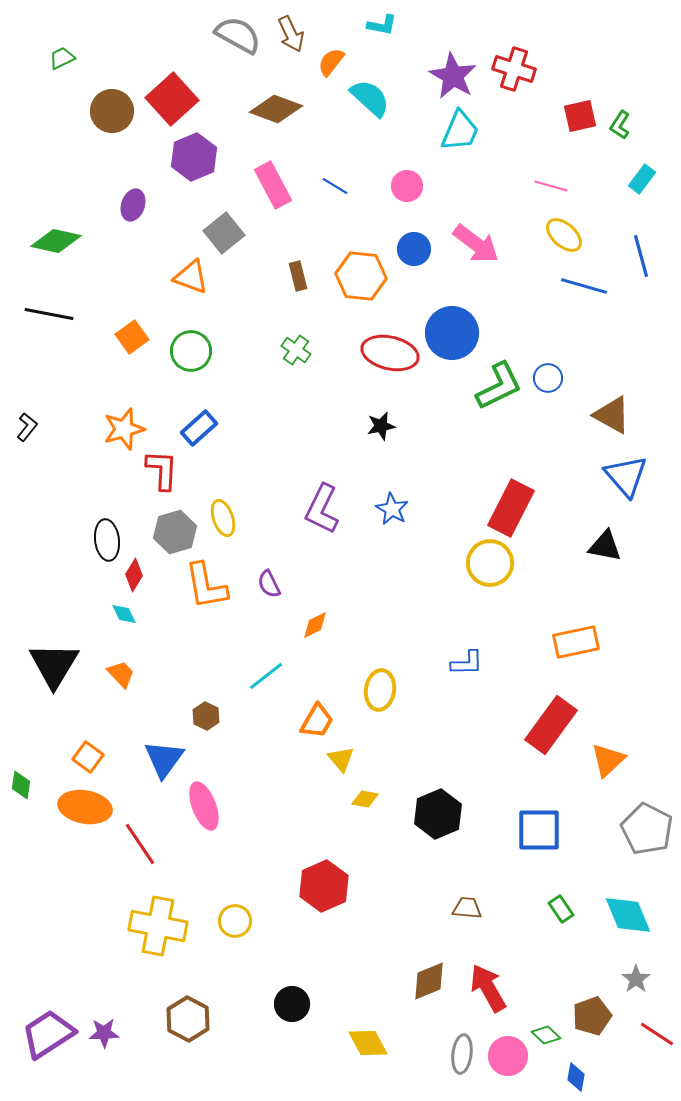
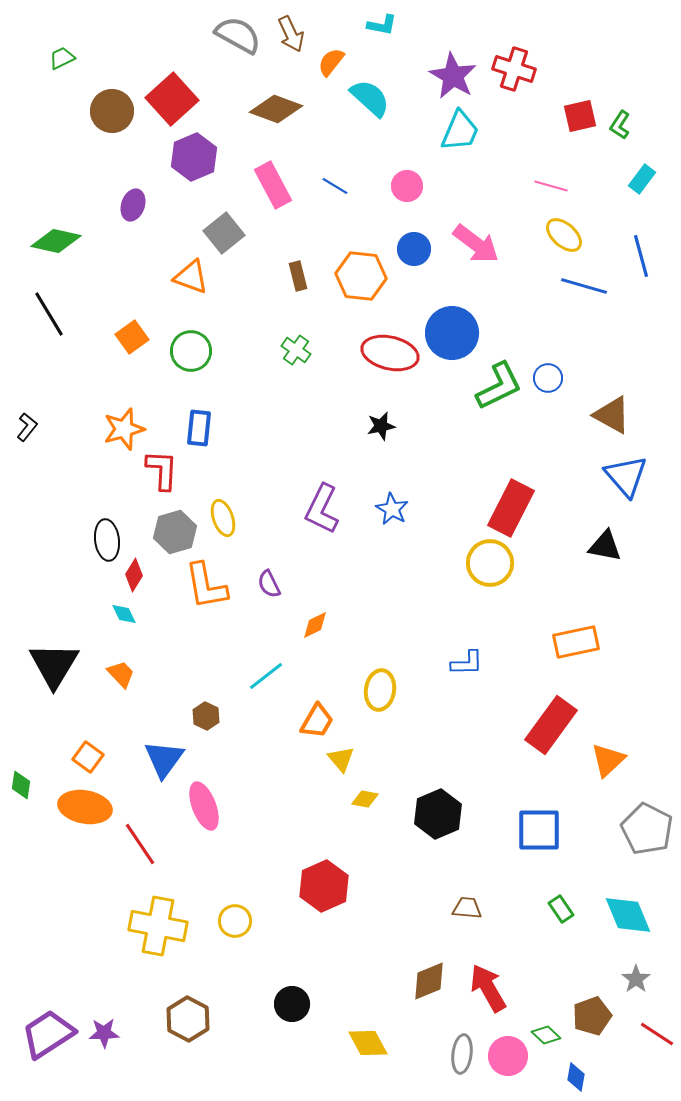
black line at (49, 314): rotated 48 degrees clockwise
blue rectangle at (199, 428): rotated 42 degrees counterclockwise
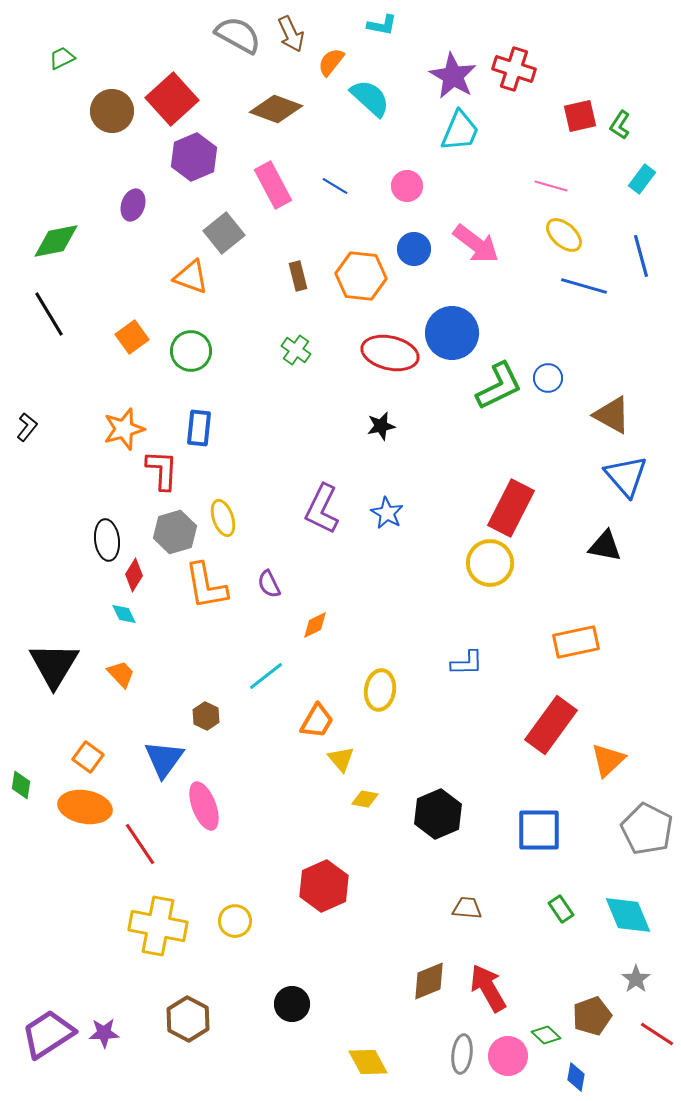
green diamond at (56, 241): rotated 24 degrees counterclockwise
blue star at (392, 509): moved 5 px left, 4 px down
yellow diamond at (368, 1043): moved 19 px down
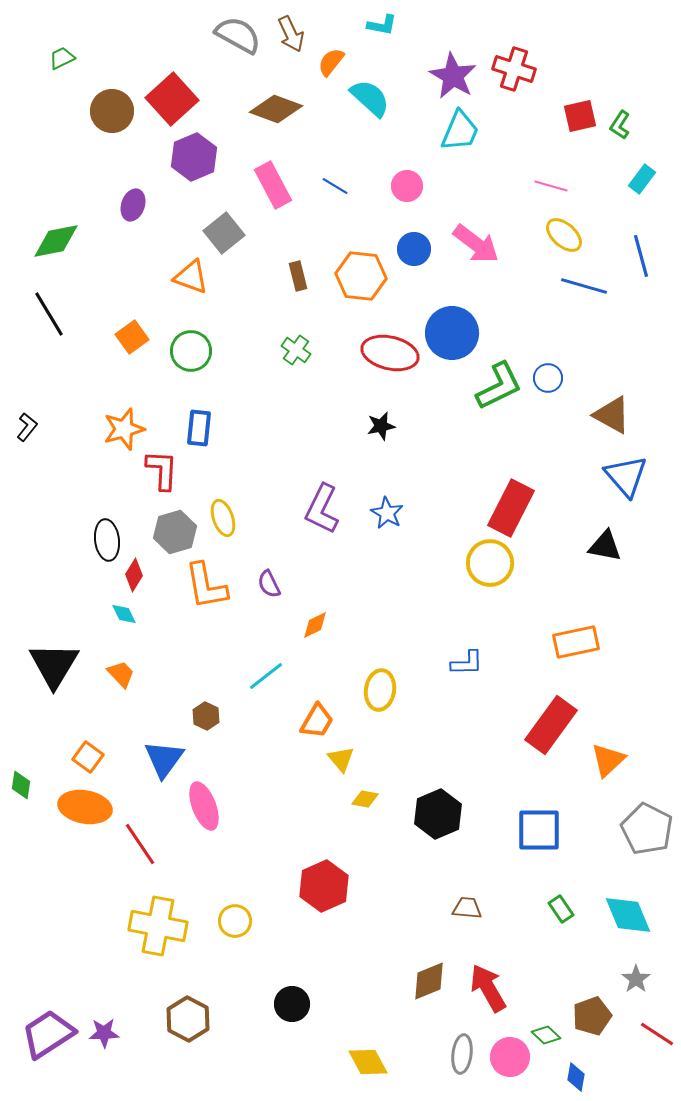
pink circle at (508, 1056): moved 2 px right, 1 px down
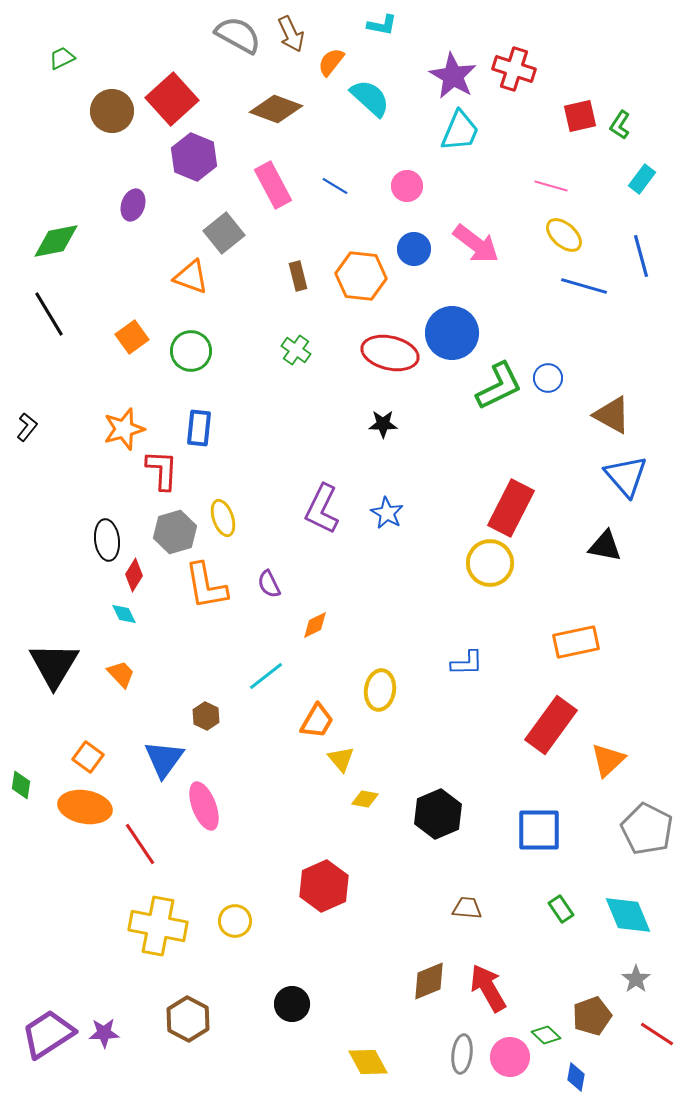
purple hexagon at (194, 157): rotated 15 degrees counterclockwise
black star at (381, 426): moved 2 px right, 2 px up; rotated 12 degrees clockwise
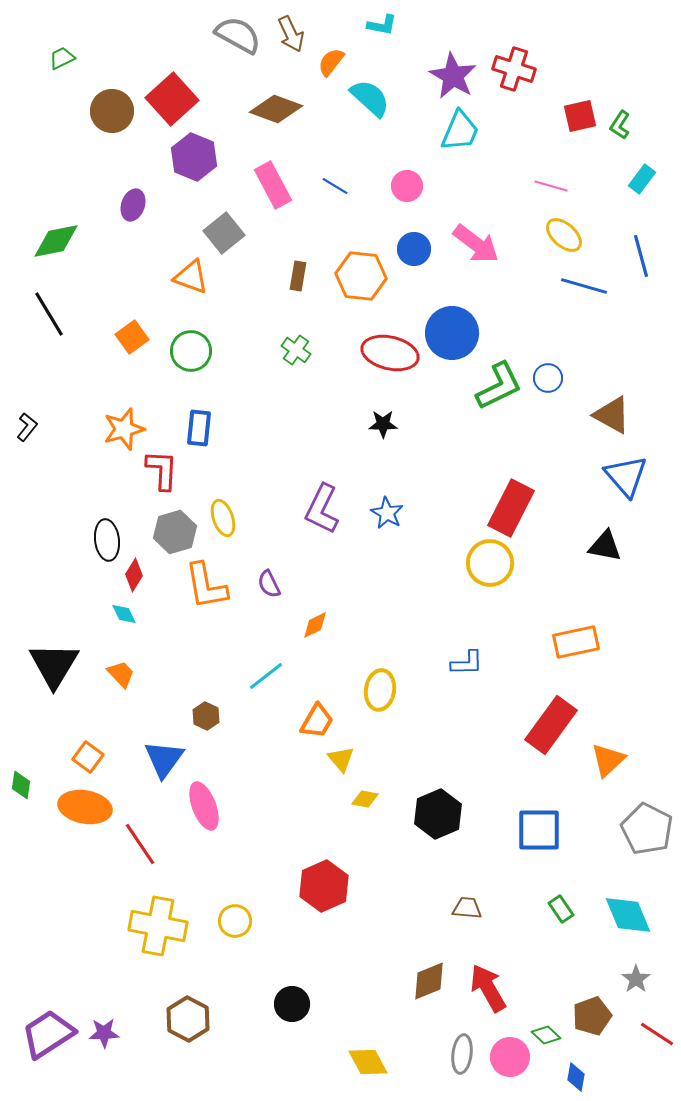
brown rectangle at (298, 276): rotated 24 degrees clockwise
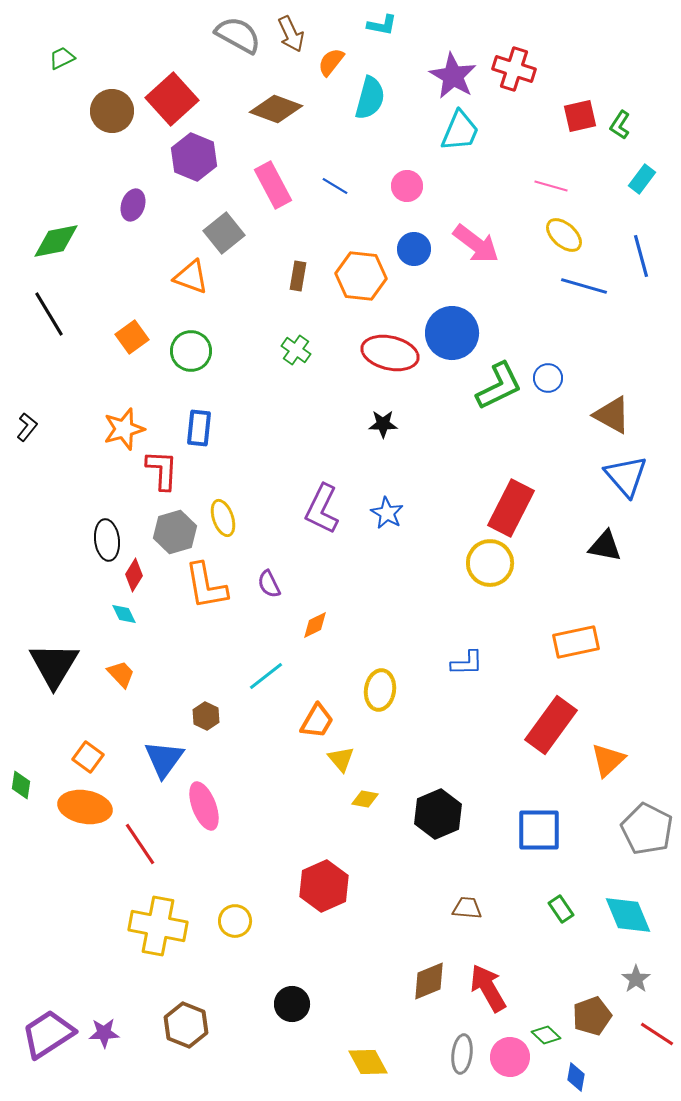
cyan semicircle at (370, 98): rotated 63 degrees clockwise
brown hexagon at (188, 1019): moved 2 px left, 6 px down; rotated 6 degrees counterclockwise
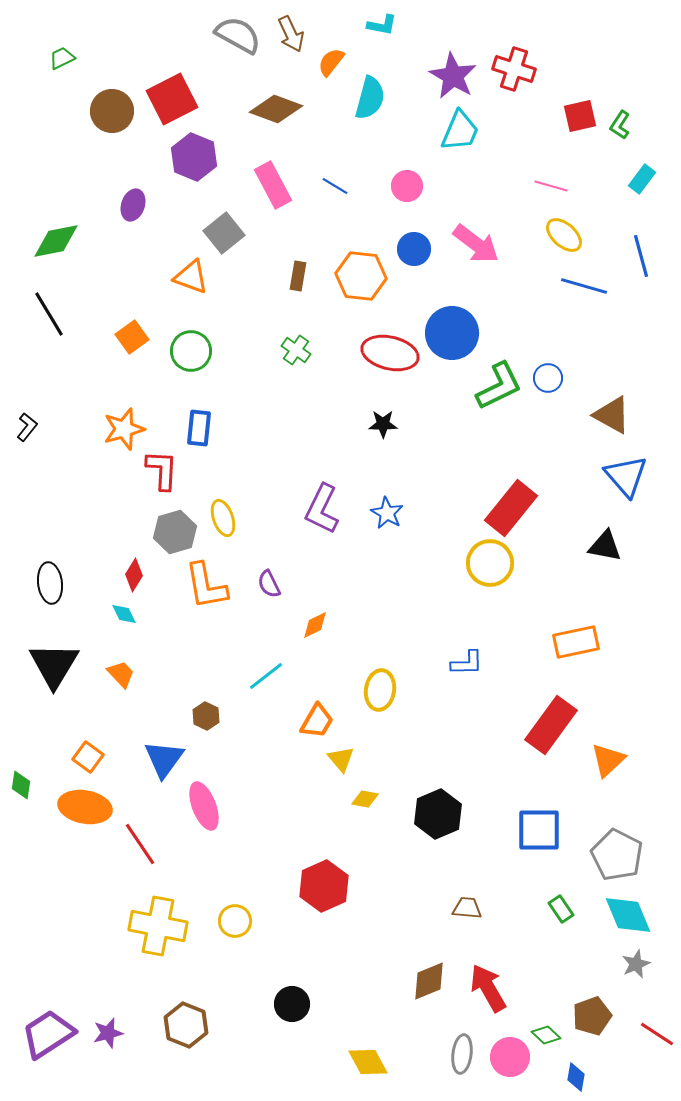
red square at (172, 99): rotated 15 degrees clockwise
red rectangle at (511, 508): rotated 12 degrees clockwise
black ellipse at (107, 540): moved 57 px left, 43 px down
gray pentagon at (647, 829): moved 30 px left, 26 px down
gray star at (636, 979): moved 15 px up; rotated 12 degrees clockwise
purple star at (104, 1033): moved 4 px right; rotated 12 degrees counterclockwise
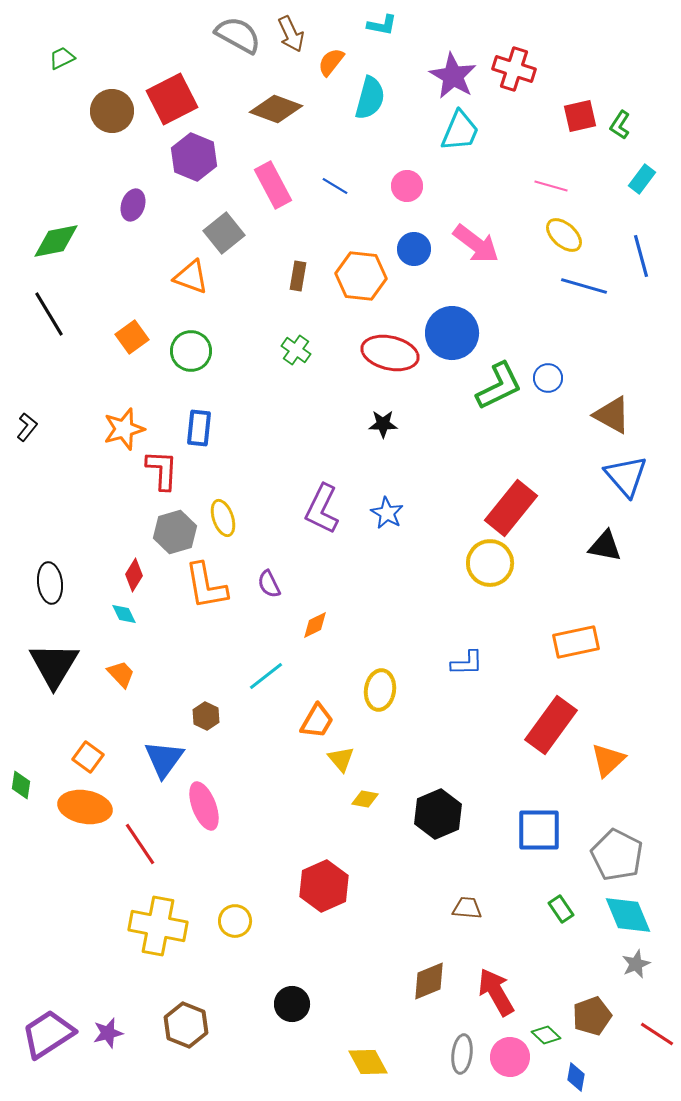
red arrow at (488, 988): moved 8 px right, 4 px down
